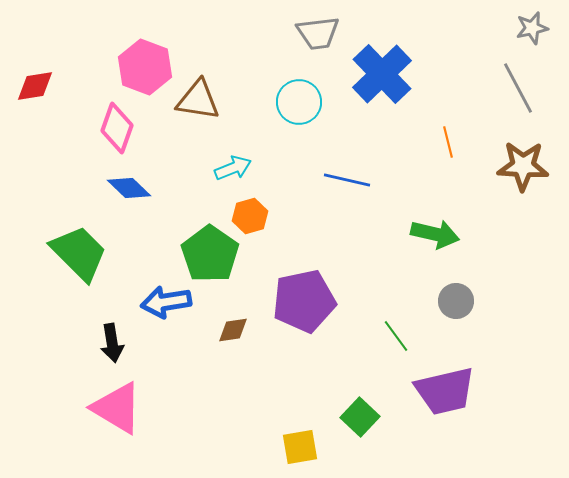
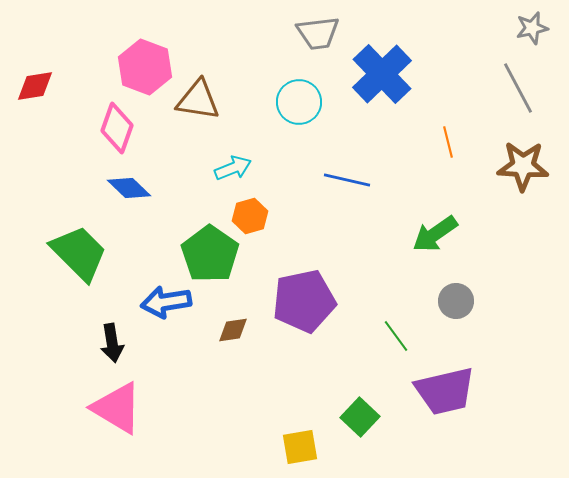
green arrow: rotated 132 degrees clockwise
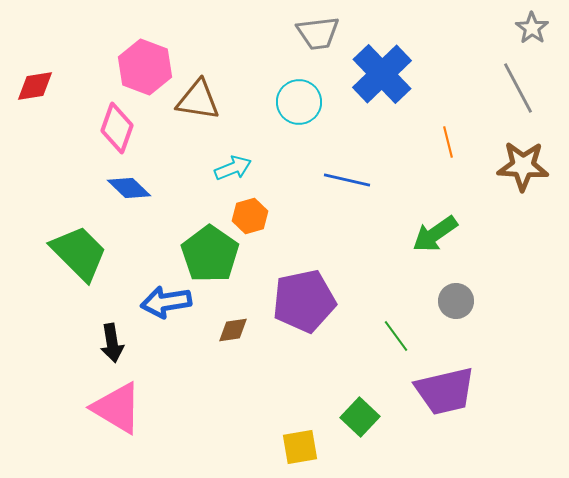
gray star: rotated 24 degrees counterclockwise
